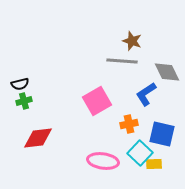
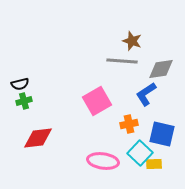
gray diamond: moved 6 px left, 3 px up; rotated 72 degrees counterclockwise
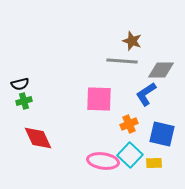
gray diamond: moved 1 px down; rotated 8 degrees clockwise
pink square: moved 2 px right, 2 px up; rotated 32 degrees clockwise
orange cross: rotated 12 degrees counterclockwise
red diamond: rotated 72 degrees clockwise
cyan square: moved 10 px left, 2 px down
yellow rectangle: moved 1 px up
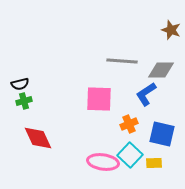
brown star: moved 39 px right, 11 px up
pink ellipse: moved 1 px down
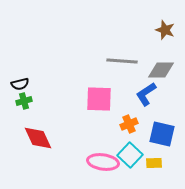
brown star: moved 6 px left
